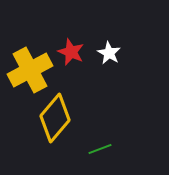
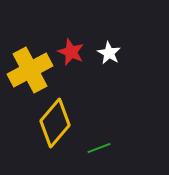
yellow diamond: moved 5 px down
green line: moved 1 px left, 1 px up
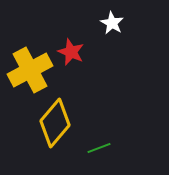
white star: moved 3 px right, 30 px up
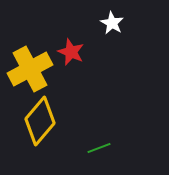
yellow cross: moved 1 px up
yellow diamond: moved 15 px left, 2 px up
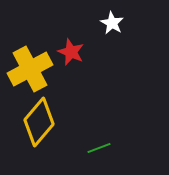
yellow diamond: moved 1 px left, 1 px down
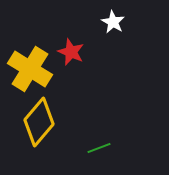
white star: moved 1 px right, 1 px up
yellow cross: rotated 30 degrees counterclockwise
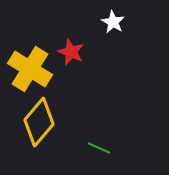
green line: rotated 45 degrees clockwise
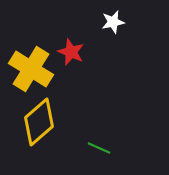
white star: rotated 30 degrees clockwise
yellow cross: moved 1 px right
yellow diamond: rotated 9 degrees clockwise
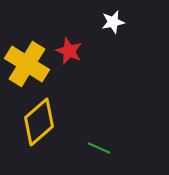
red star: moved 2 px left, 1 px up
yellow cross: moved 4 px left, 5 px up
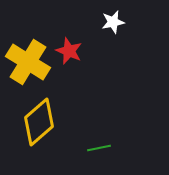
yellow cross: moved 1 px right, 2 px up
green line: rotated 35 degrees counterclockwise
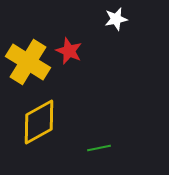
white star: moved 3 px right, 3 px up
yellow diamond: rotated 12 degrees clockwise
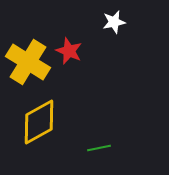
white star: moved 2 px left, 3 px down
